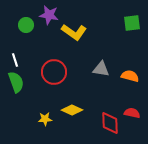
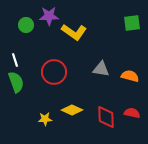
purple star: moved 1 px down; rotated 12 degrees counterclockwise
red diamond: moved 4 px left, 6 px up
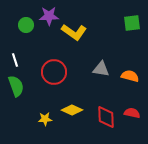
green semicircle: moved 4 px down
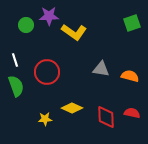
green square: rotated 12 degrees counterclockwise
red circle: moved 7 px left
yellow diamond: moved 2 px up
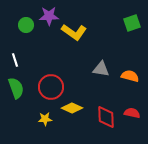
red circle: moved 4 px right, 15 px down
green semicircle: moved 2 px down
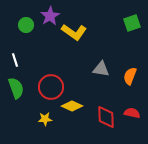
purple star: moved 1 px right; rotated 30 degrees counterclockwise
orange semicircle: rotated 84 degrees counterclockwise
yellow diamond: moved 2 px up
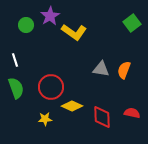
green square: rotated 18 degrees counterclockwise
orange semicircle: moved 6 px left, 6 px up
red diamond: moved 4 px left
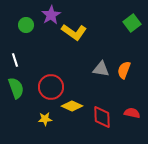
purple star: moved 1 px right, 1 px up
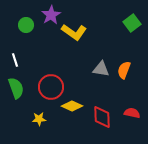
yellow star: moved 6 px left
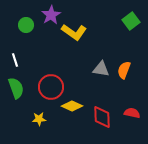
green square: moved 1 px left, 2 px up
